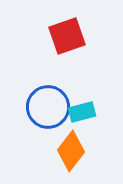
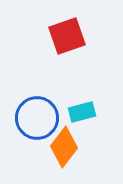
blue circle: moved 11 px left, 11 px down
orange diamond: moved 7 px left, 4 px up
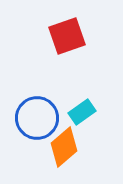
cyan rectangle: rotated 20 degrees counterclockwise
orange diamond: rotated 12 degrees clockwise
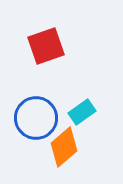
red square: moved 21 px left, 10 px down
blue circle: moved 1 px left
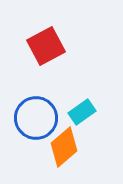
red square: rotated 9 degrees counterclockwise
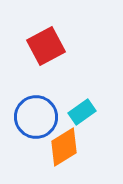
blue circle: moved 1 px up
orange diamond: rotated 9 degrees clockwise
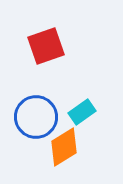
red square: rotated 9 degrees clockwise
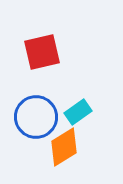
red square: moved 4 px left, 6 px down; rotated 6 degrees clockwise
cyan rectangle: moved 4 px left
